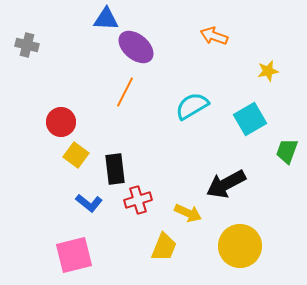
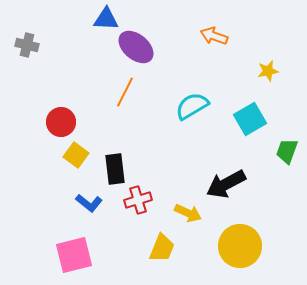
yellow trapezoid: moved 2 px left, 1 px down
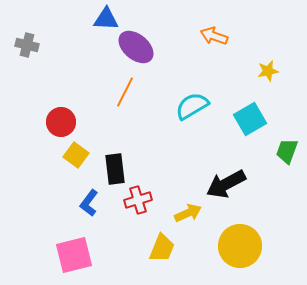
blue L-shape: rotated 88 degrees clockwise
yellow arrow: rotated 48 degrees counterclockwise
